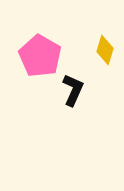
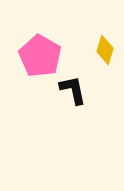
black L-shape: rotated 36 degrees counterclockwise
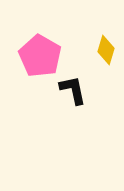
yellow diamond: moved 1 px right
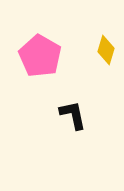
black L-shape: moved 25 px down
